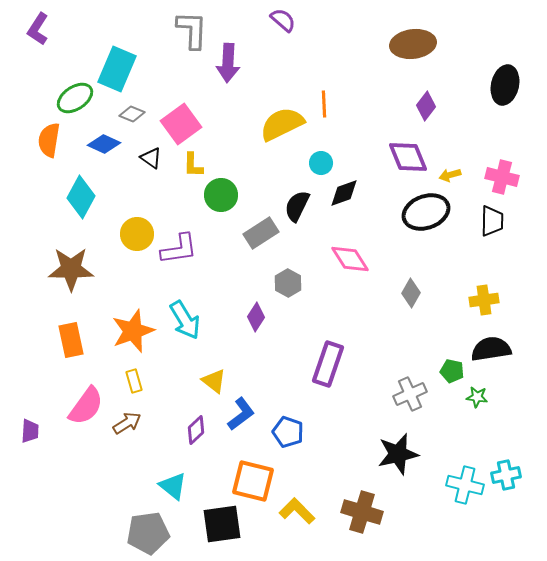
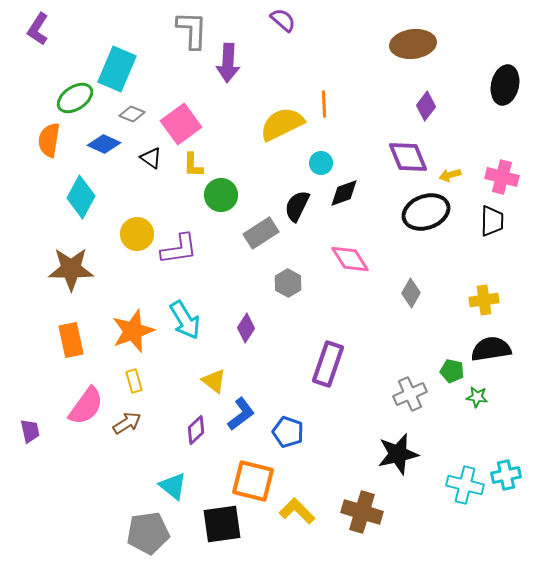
purple diamond at (256, 317): moved 10 px left, 11 px down
purple trapezoid at (30, 431): rotated 15 degrees counterclockwise
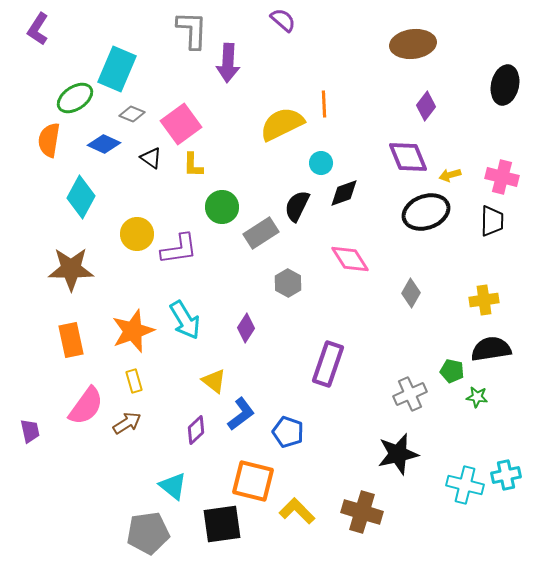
green circle at (221, 195): moved 1 px right, 12 px down
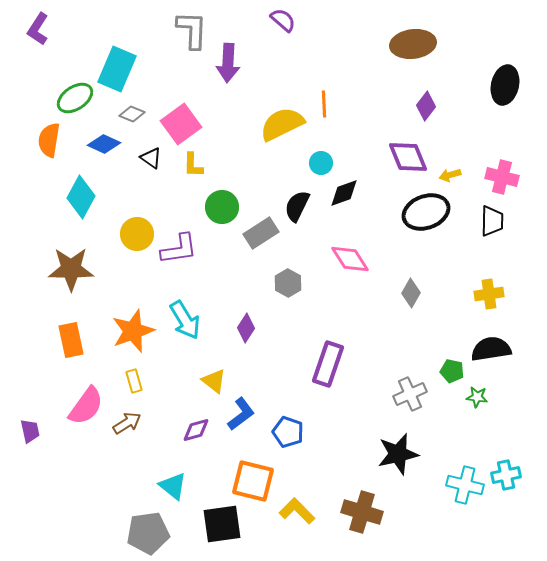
yellow cross at (484, 300): moved 5 px right, 6 px up
purple diamond at (196, 430): rotated 28 degrees clockwise
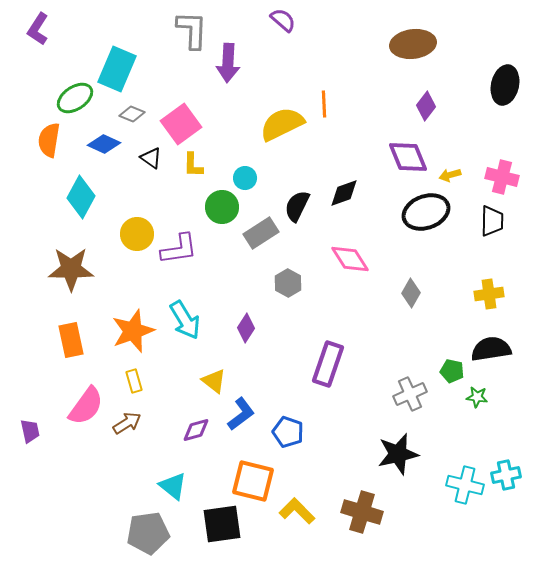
cyan circle at (321, 163): moved 76 px left, 15 px down
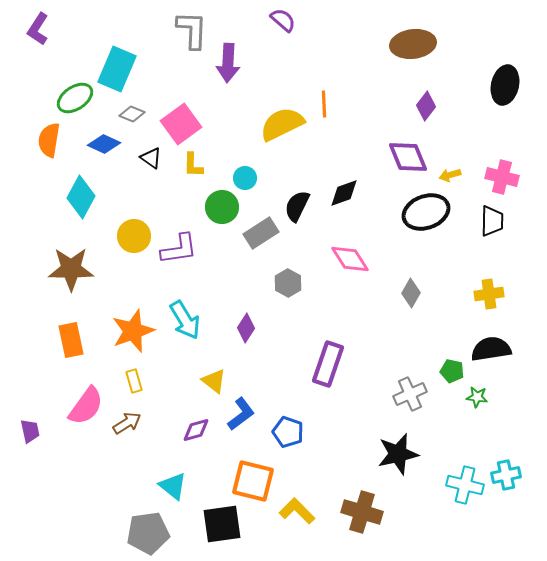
yellow circle at (137, 234): moved 3 px left, 2 px down
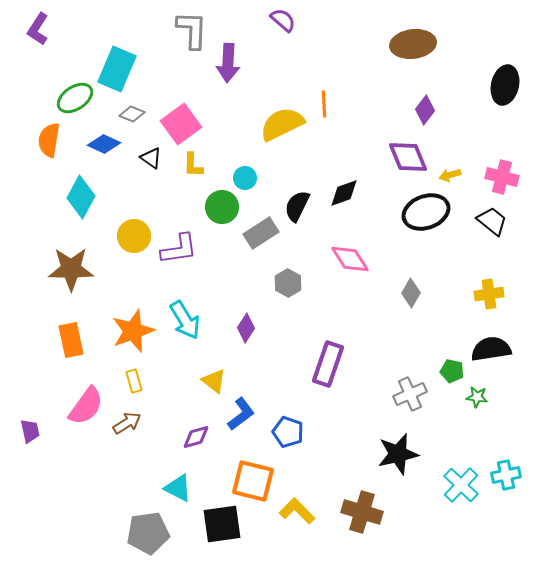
purple diamond at (426, 106): moved 1 px left, 4 px down
black trapezoid at (492, 221): rotated 52 degrees counterclockwise
purple diamond at (196, 430): moved 7 px down
cyan cross at (465, 485): moved 4 px left; rotated 30 degrees clockwise
cyan triangle at (173, 486): moved 5 px right, 2 px down; rotated 12 degrees counterclockwise
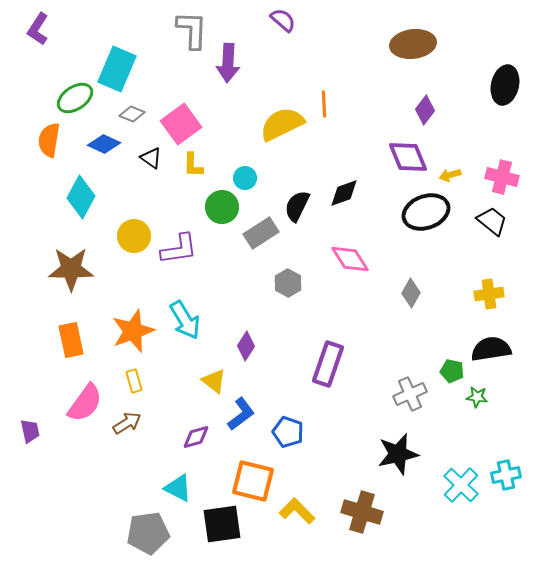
purple diamond at (246, 328): moved 18 px down
pink semicircle at (86, 406): moved 1 px left, 3 px up
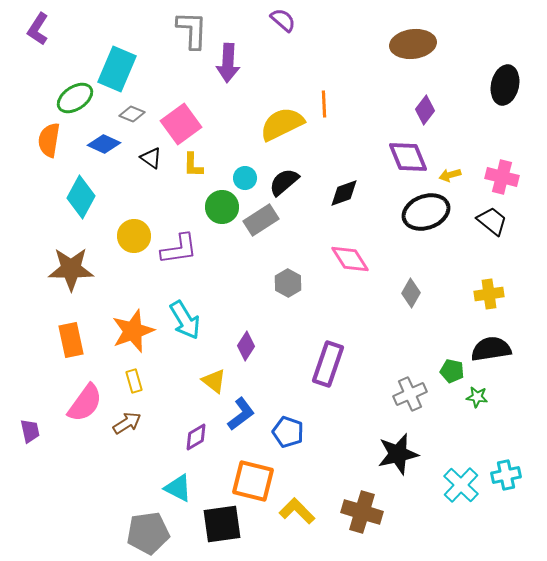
black semicircle at (297, 206): moved 13 px left, 24 px up; rotated 24 degrees clockwise
gray rectangle at (261, 233): moved 13 px up
purple diamond at (196, 437): rotated 16 degrees counterclockwise
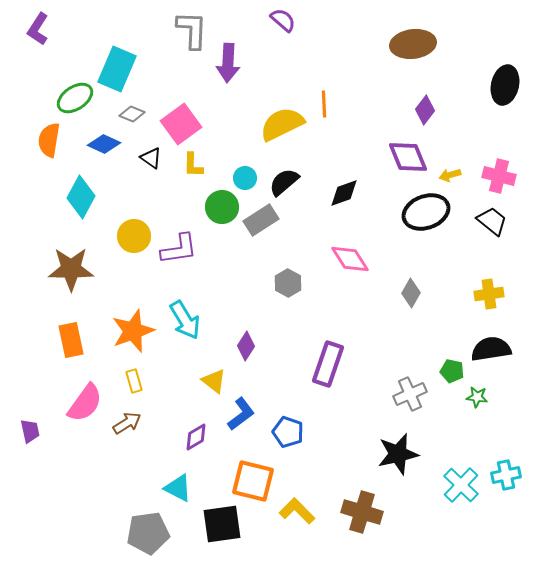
pink cross at (502, 177): moved 3 px left, 1 px up
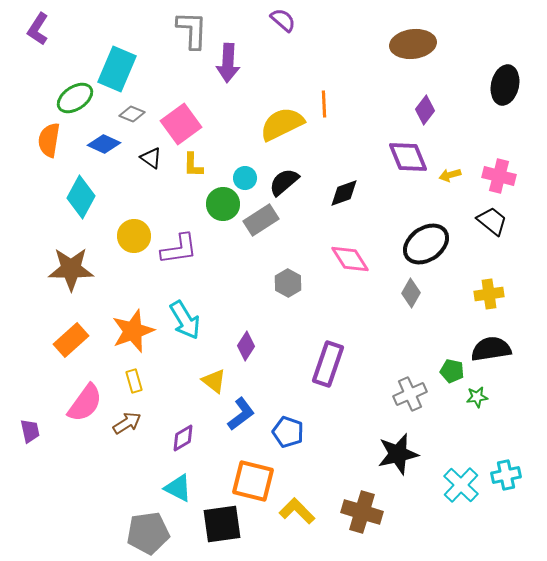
green circle at (222, 207): moved 1 px right, 3 px up
black ellipse at (426, 212): moved 32 px down; rotated 15 degrees counterclockwise
orange rectangle at (71, 340): rotated 60 degrees clockwise
green star at (477, 397): rotated 15 degrees counterclockwise
purple diamond at (196, 437): moved 13 px left, 1 px down
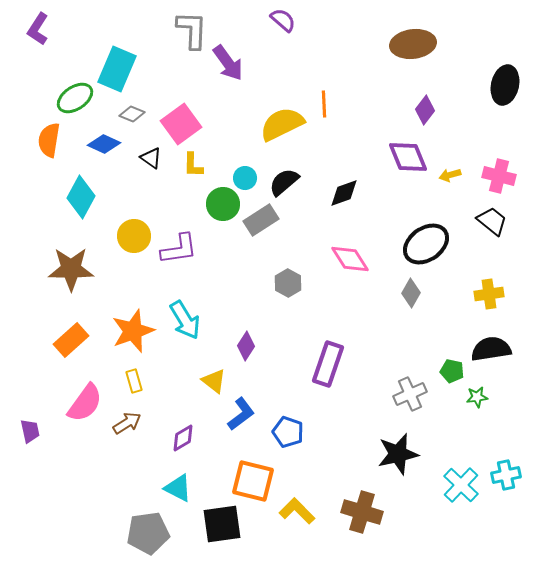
purple arrow at (228, 63): rotated 39 degrees counterclockwise
